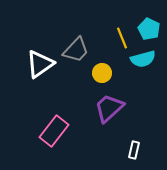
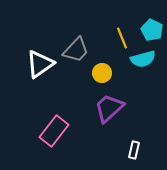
cyan pentagon: moved 3 px right, 1 px down
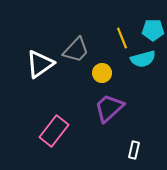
cyan pentagon: moved 1 px right; rotated 25 degrees counterclockwise
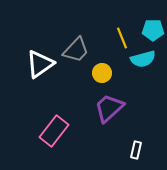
white rectangle: moved 2 px right
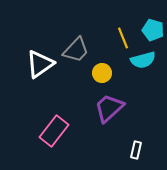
cyan pentagon: rotated 15 degrees clockwise
yellow line: moved 1 px right
cyan semicircle: moved 1 px down
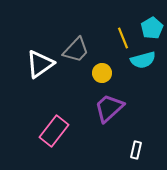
cyan pentagon: moved 1 px left, 2 px up; rotated 25 degrees clockwise
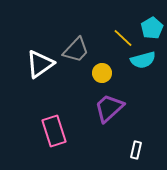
yellow line: rotated 25 degrees counterclockwise
pink rectangle: rotated 56 degrees counterclockwise
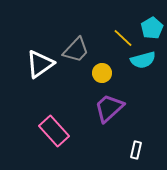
pink rectangle: rotated 24 degrees counterclockwise
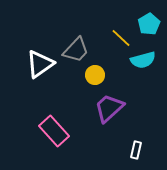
cyan pentagon: moved 3 px left, 4 px up
yellow line: moved 2 px left
yellow circle: moved 7 px left, 2 px down
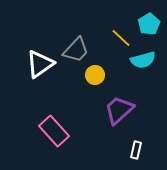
purple trapezoid: moved 10 px right, 2 px down
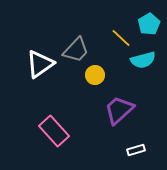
white rectangle: rotated 60 degrees clockwise
